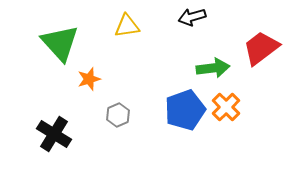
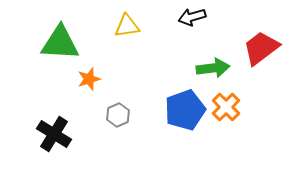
green triangle: rotated 45 degrees counterclockwise
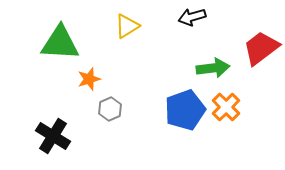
yellow triangle: rotated 24 degrees counterclockwise
gray hexagon: moved 8 px left, 6 px up
black cross: moved 1 px left, 2 px down
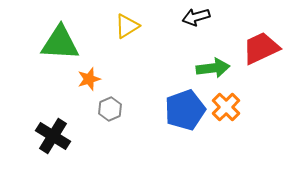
black arrow: moved 4 px right
red trapezoid: rotated 12 degrees clockwise
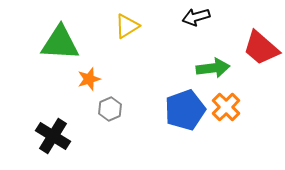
red trapezoid: rotated 114 degrees counterclockwise
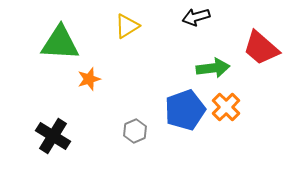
gray hexagon: moved 25 px right, 22 px down
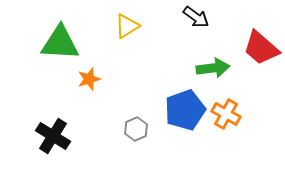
black arrow: rotated 128 degrees counterclockwise
orange cross: moved 7 px down; rotated 16 degrees counterclockwise
gray hexagon: moved 1 px right, 2 px up
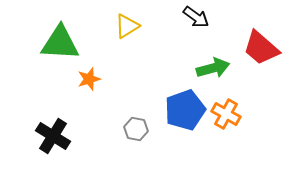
green arrow: rotated 8 degrees counterclockwise
gray hexagon: rotated 25 degrees counterclockwise
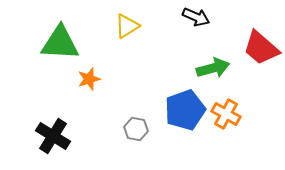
black arrow: rotated 12 degrees counterclockwise
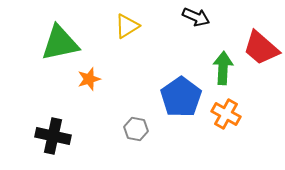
green triangle: rotated 15 degrees counterclockwise
green arrow: moved 10 px right; rotated 72 degrees counterclockwise
blue pentagon: moved 4 px left, 13 px up; rotated 15 degrees counterclockwise
black cross: rotated 20 degrees counterclockwise
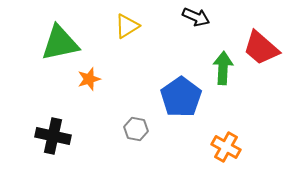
orange cross: moved 33 px down
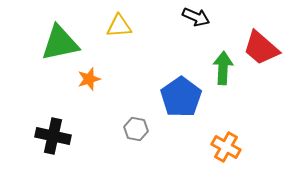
yellow triangle: moved 8 px left; rotated 28 degrees clockwise
